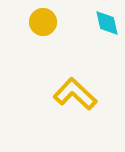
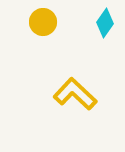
cyan diamond: moved 2 px left; rotated 48 degrees clockwise
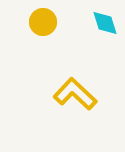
cyan diamond: rotated 52 degrees counterclockwise
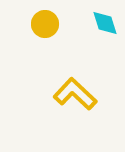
yellow circle: moved 2 px right, 2 px down
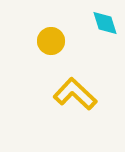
yellow circle: moved 6 px right, 17 px down
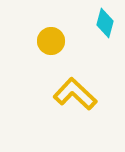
cyan diamond: rotated 32 degrees clockwise
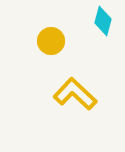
cyan diamond: moved 2 px left, 2 px up
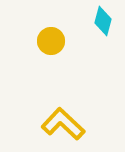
yellow L-shape: moved 12 px left, 30 px down
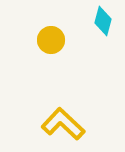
yellow circle: moved 1 px up
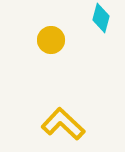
cyan diamond: moved 2 px left, 3 px up
